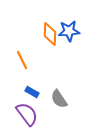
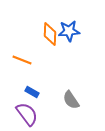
orange line: rotated 42 degrees counterclockwise
gray semicircle: moved 12 px right, 1 px down
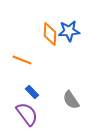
blue rectangle: rotated 16 degrees clockwise
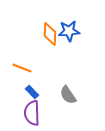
orange line: moved 8 px down
gray semicircle: moved 3 px left, 5 px up
purple semicircle: moved 5 px right, 1 px up; rotated 145 degrees counterclockwise
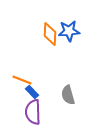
orange line: moved 12 px down
gray semicircle: rotated 18 degrees clockwise
purple semicircle: moved 1 px right, 1 px up
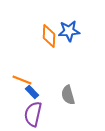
orange diamond: moved 1 px left, 2 px down
purple semicircle: moved 2 px down; rotated 15 degrees clockwise
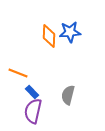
blue star: moved 1 px right, 1 px down
orange line: moved 4 px left, 7 px up
gray semicircle: rotated 30 degrees clockwise
purple semicircle: moved 3 px up
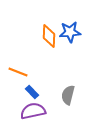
orange line: moved 1 px up
purple semicircle: rotated 65 degrees clockwise
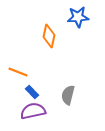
blue star: moved 8 px right, 15 px up
orange diamond: rotated 10 degrees clockwise
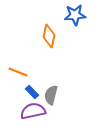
blue star: moved 3 px left, 2 px up
gray semicircle: moved 17 px left
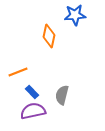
orange line: rotated 42 degrees counterclockwise
gray semicircle: moved 11 px right
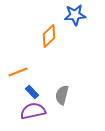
orange diamond: rotated 35 degrees clockwise
